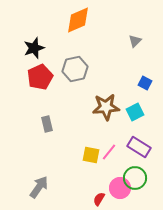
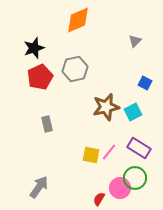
brown star: rotated 8 degrees counterclockwise
cyan square: moved 2 px left
purple rectangle: moved 1 px down
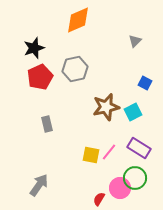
gray arrow: moved 2 px up
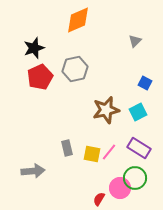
brown star: moved 3 px down
cyan square: moved 5 px right
gray rectangle: moved 20 px right, 24 px down
yellow square: moved 1 px right, 1 px up
gray arrow: moved 6 px left, 14 px up; rotated 50 degrees clockwise
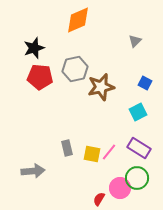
red pentagon: rotated 30 degrees clockwise
brown star: moved 5 px left, 23 px up
green circle: moved 2 px right
